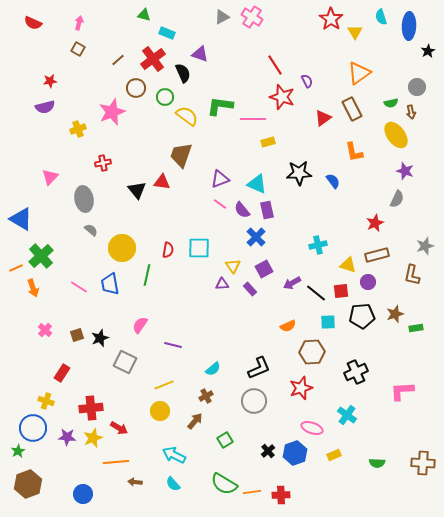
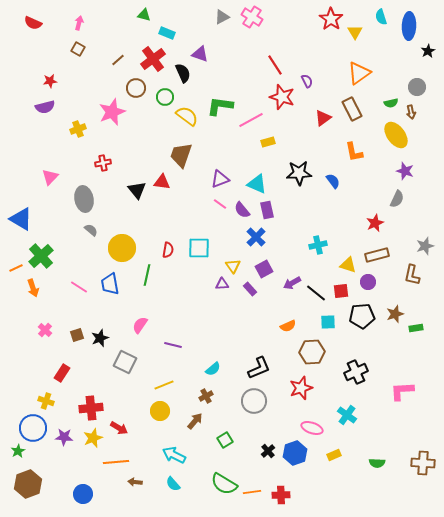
pink line at (253, 119): moved 2 px left, 1 px down; rotated 30 degrees counterclockwise
purple star at (67, 437): moved 3 px left
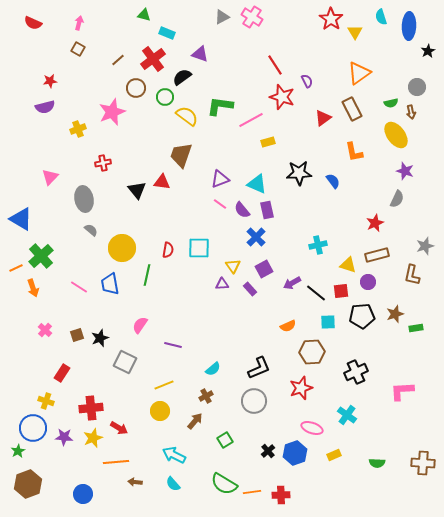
black semicircle at (183, 73): moved 1 px left, 4 px down; rotated 102 degrees counterclockwise
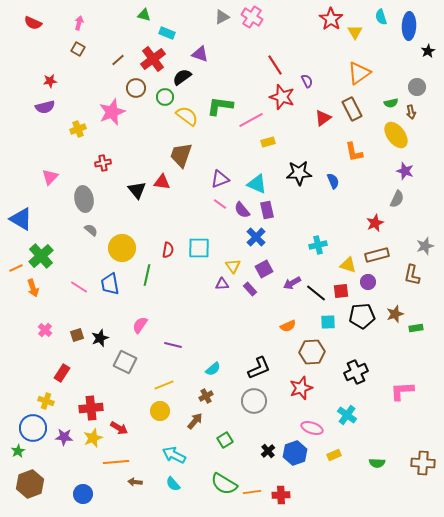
blue semicircle at (333, 181): rotated 14 degrees clockwise
brown hexagon at (28, 484): moved 2 px right
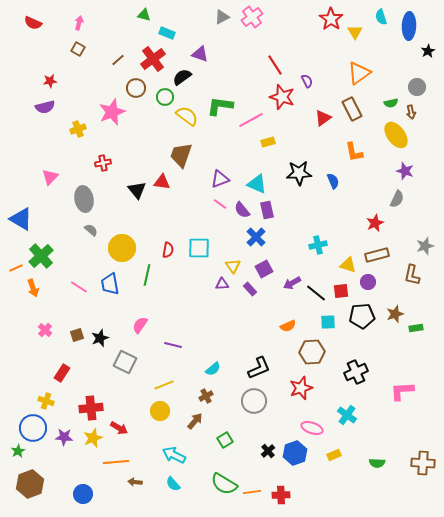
pink cross at (252, 17): rotated 20 degrees clockwise
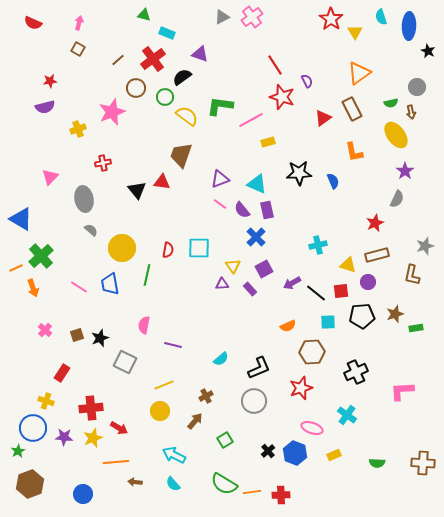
black star at (428, 51): rotated 16 degrees counterclockwise
purple star at (405, 171): rotated 18 degrees clockwise
pink semicircle at (140, 325): moved 4 px right; rotated 24 degrees counterclockwise
cyan semicircle at (213, 369): moved 8 px right, 10 px up
blue hexagon at (295, 453): rotated 20 degrees counterclockwise
